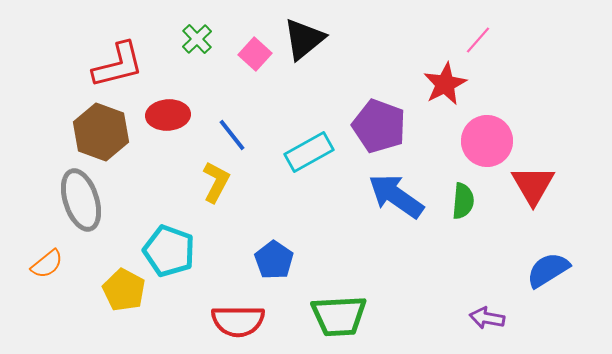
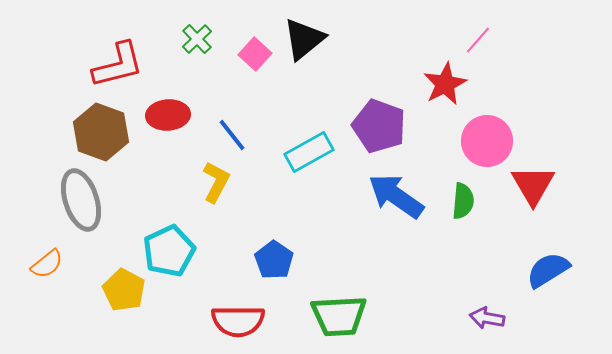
cyan pentagon: rotated 27 degrees clockwise
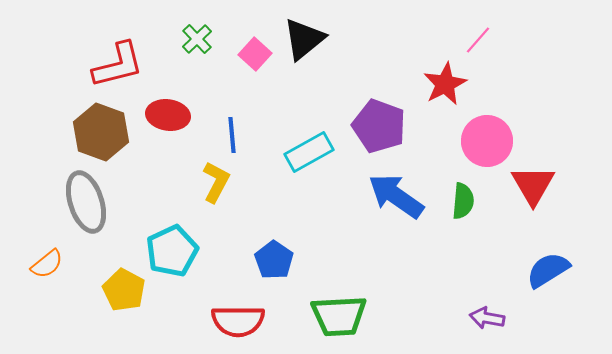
red ellipse: rotated 12 degrees clockwise
blue line: rotated 33 degrees clockwise
gray ellipse: moved 5 px right, 2 px down
cyan pentagon: moved 3 px right
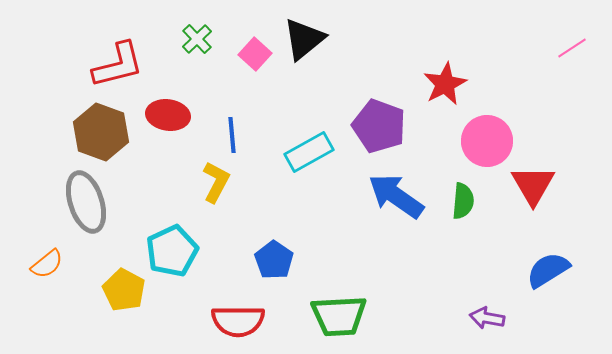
pink line: moved 94 px right, 8 px down; rotated 16 degrees clockwise
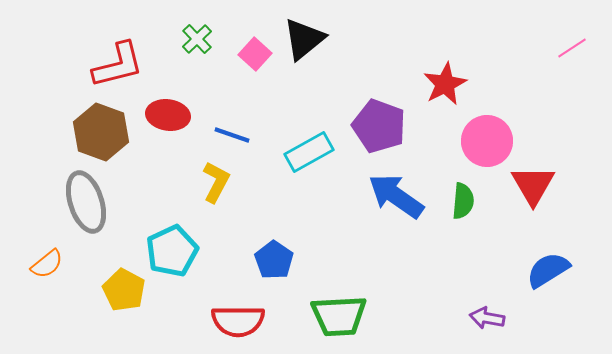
blue line: rotated 66 degrees counterclockwise
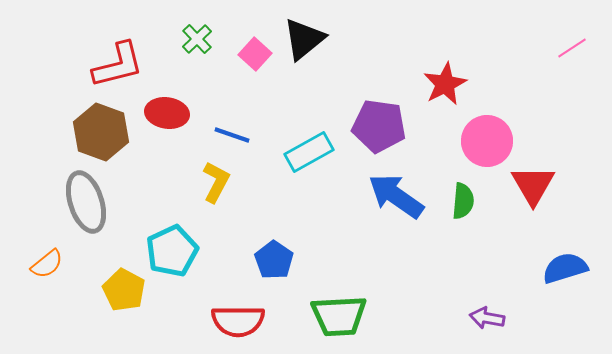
red ellipse: moved 1 px left, 2 px up
purple pentagon: rotated 12 degrees counterclockwise
blue semicircle: moved 17 px right, 2 px up; rotated 15 degrees clockwise
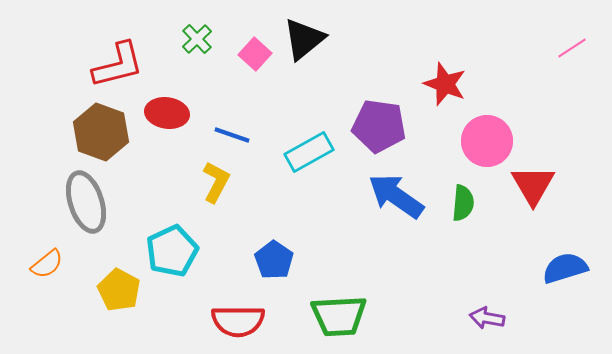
red star: rotated 24 degrees counterclockwise
green semicircle: moved 2 px down
yellow pentagon: moved 5 px left
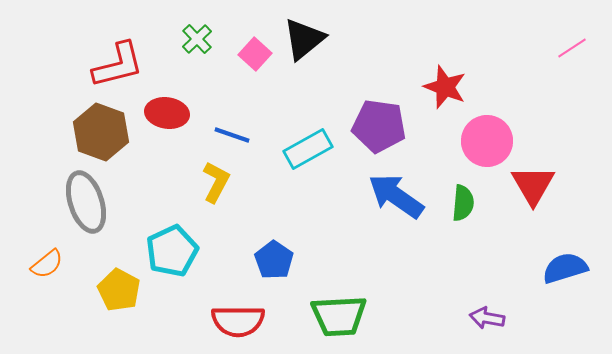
red star: moved 3 px down
cyan rectangle: moved 1 px left, 3 px up
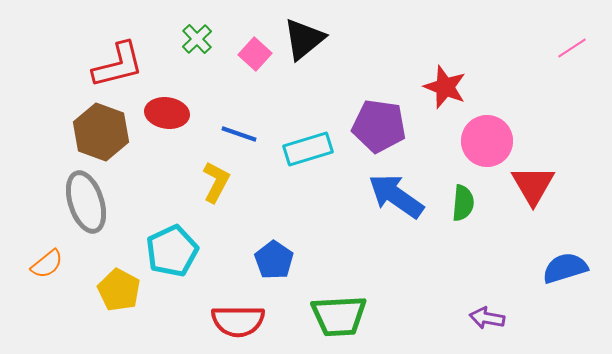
blue line: moved 7 px right, 1 px up
cyan rectangle: rotated 12 degrees clockwise
